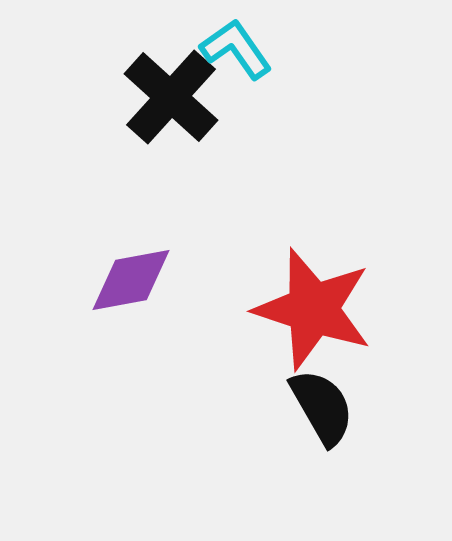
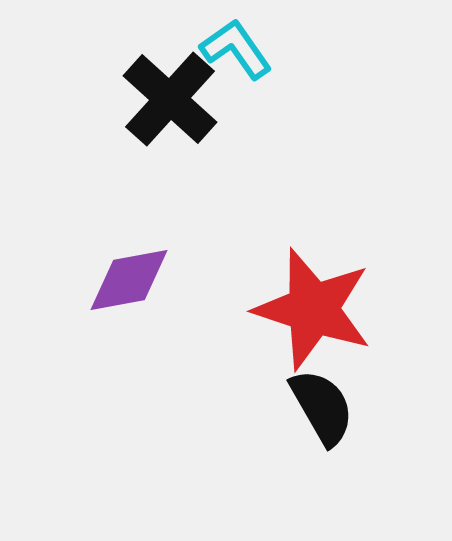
black cross: moved 1 px left, 2 px down
purple diamond: moved 2 px left
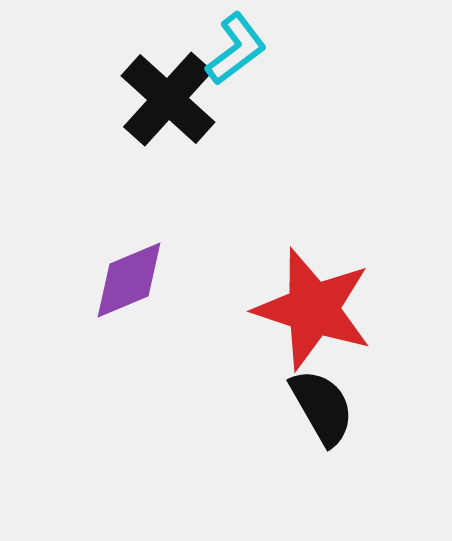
cyan L-shape: rotated 88 degrees clockwise
black cross: moved 2 px left
purple diamond: rotated 12 degrees counterclockwise
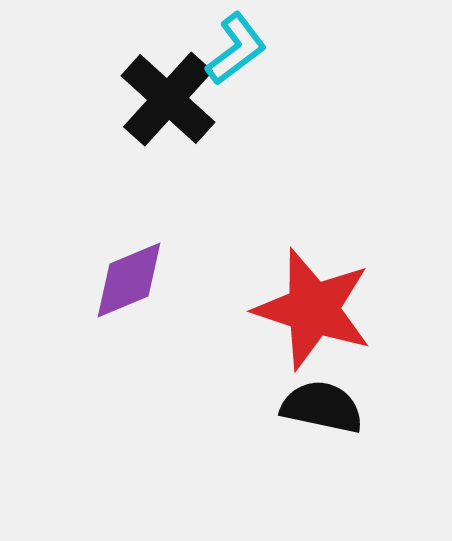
black semicircle: rotated 48 degrees counterclockwise
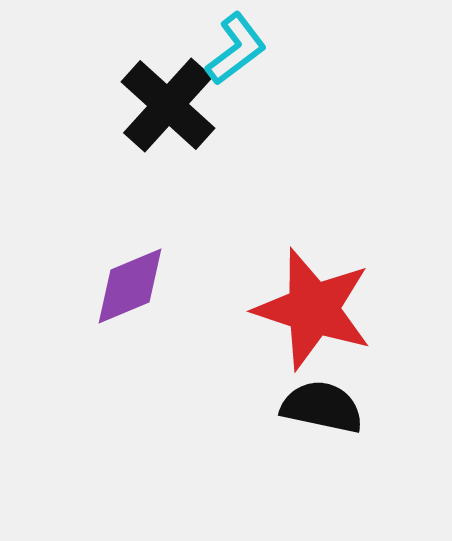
black cross: moved 6 px down
purple diamond: moved 1 px right, 6 px down
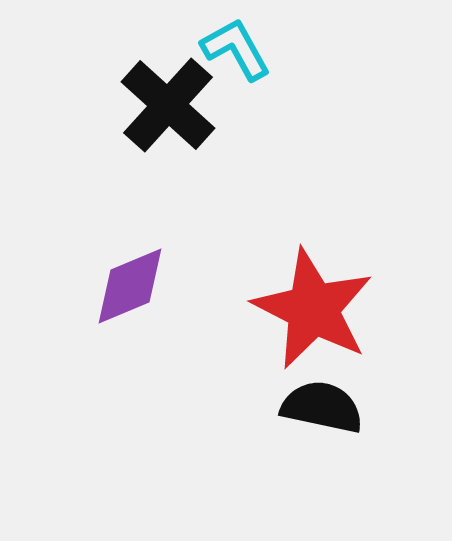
cyan L-shape: rotated 82 degrees counterclockwise
red star: rotated 9 degrees clockwise
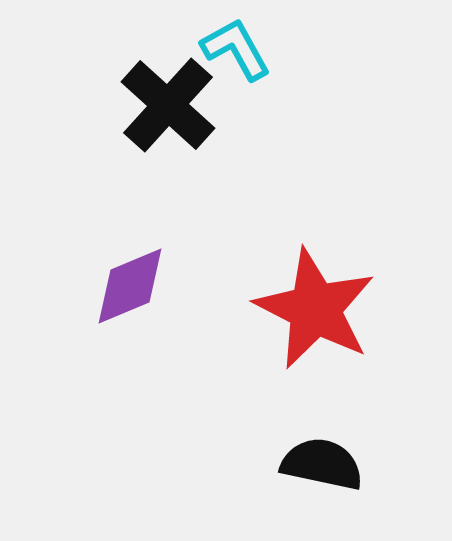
red star: moved 2 px right
black semicircle: moved 57 px down
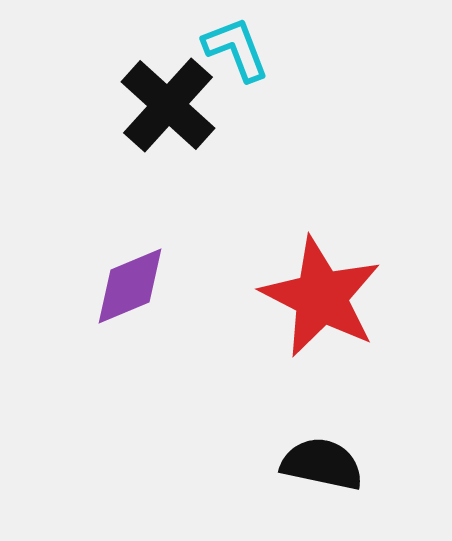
cyan L-shape: rotated 8 degrees clockwise
red star: moved 6 px right, 12 px up
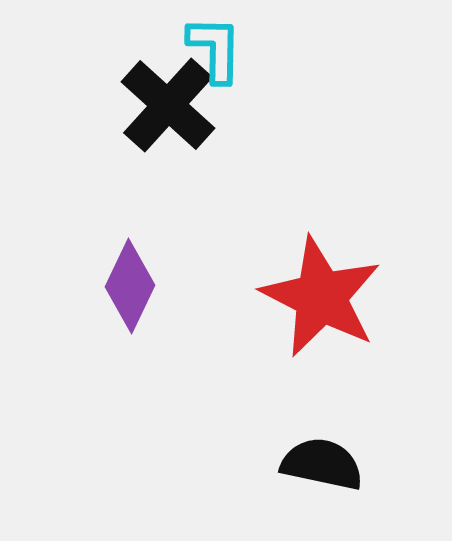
cyan L-shape: moved 21 px left; rotated 22 degrees clockwise
purple diamond: rotated 42 degrees counterclockwise
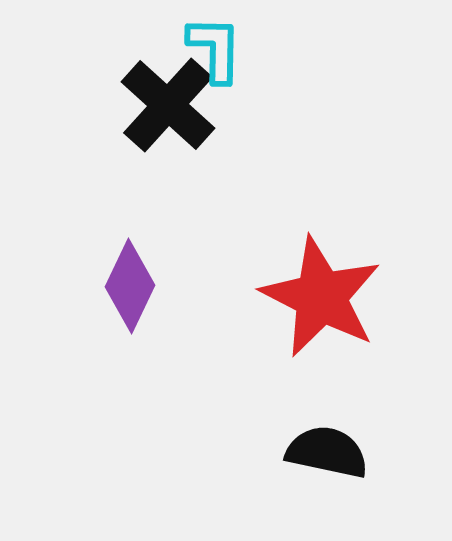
black semicircle: moved 5 px right, 12 px up
